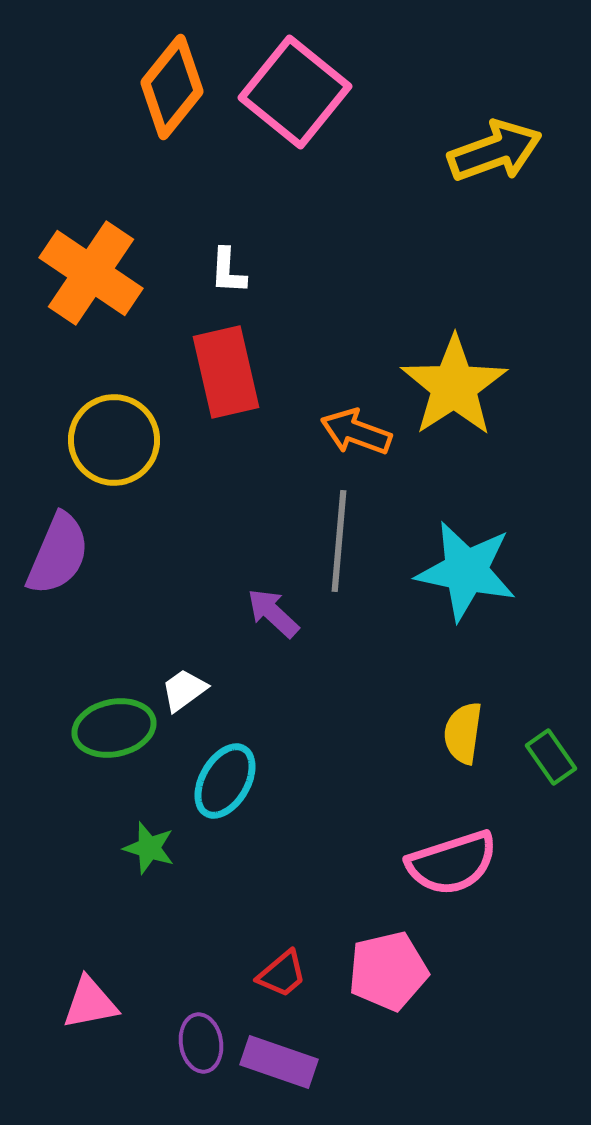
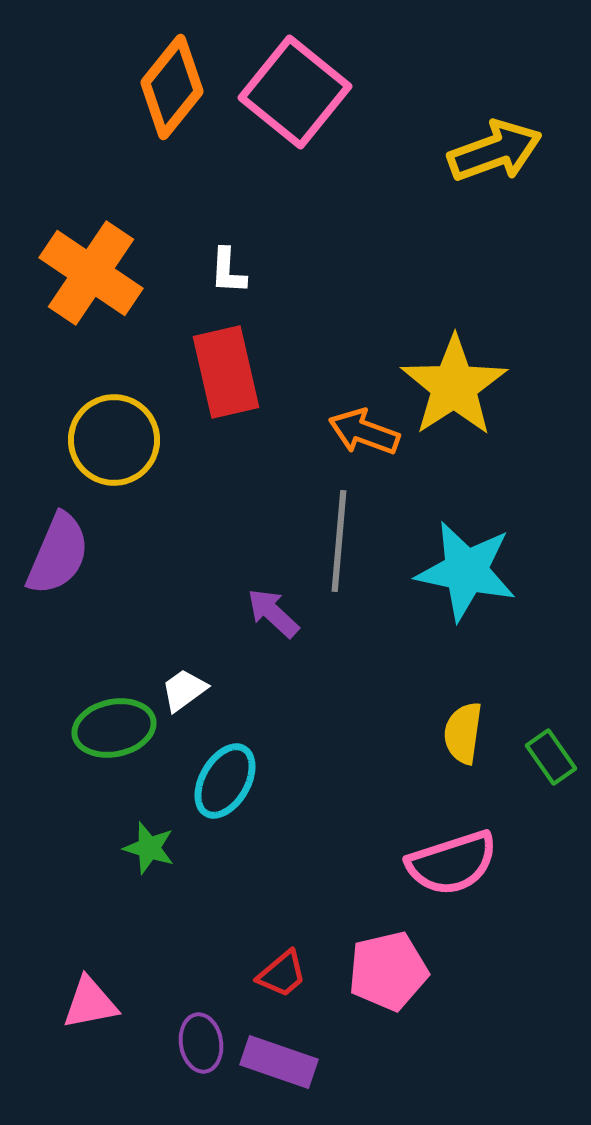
orange arrow: moved 8 px right
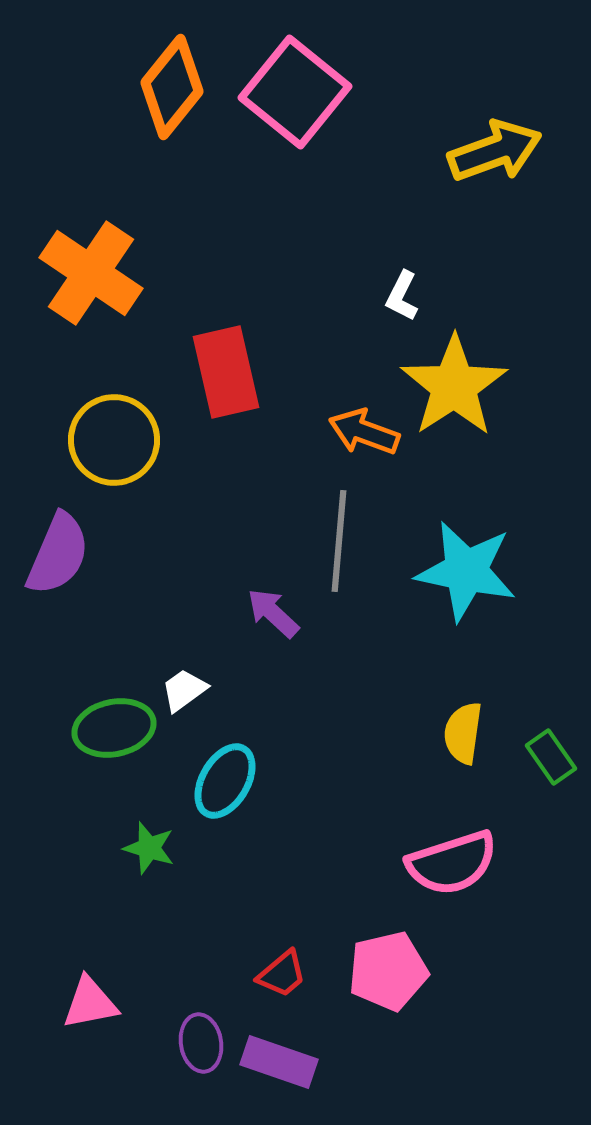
white L-shape: moved 174 px right, 25 px down; rotated 24 degrees clockwise
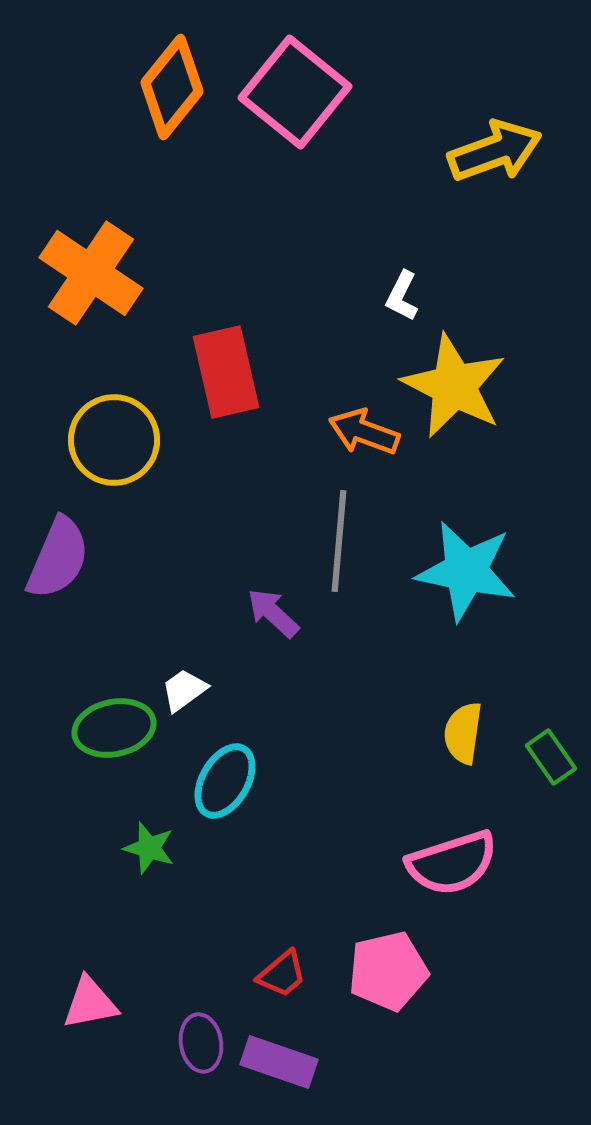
yellow star: rotated 12 degrees counterclockwise
purple semicircle: moved 4 px down
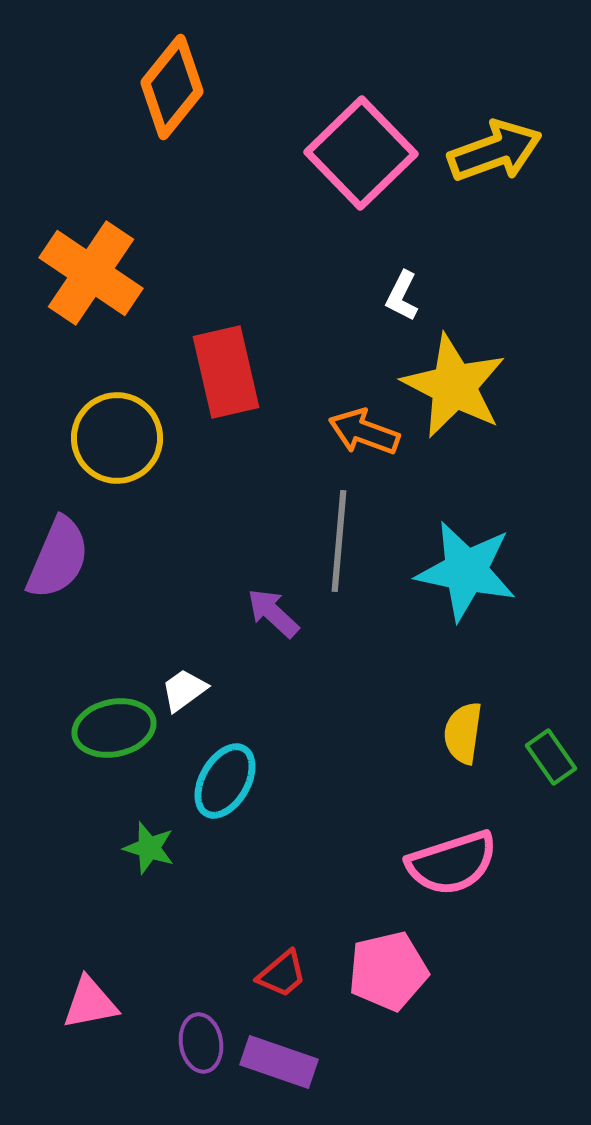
pink square: moved 66 px right, 61 px down; rotated 7 degrees clockwise
yellow circle: moved 3 px right, 2 px up
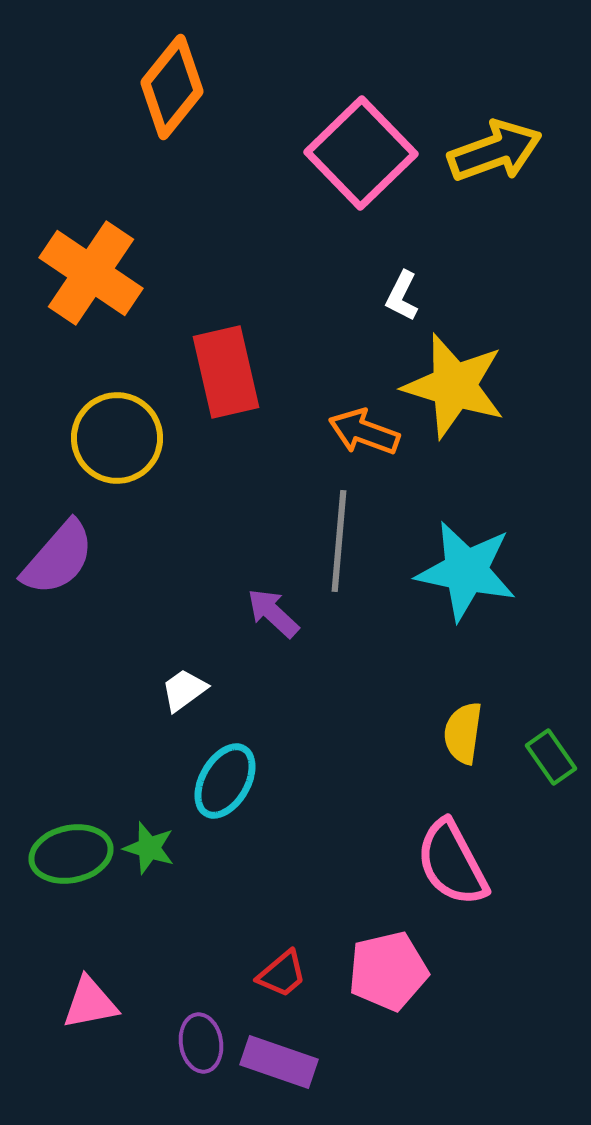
yellow star: rotated 10 degrees counterclockwise
purple semicircle: rotated 18 degrees clockwise
green ellipse: moved 43 px left, 126 px down
pink semicircle: rotated 80 degrees clockwise
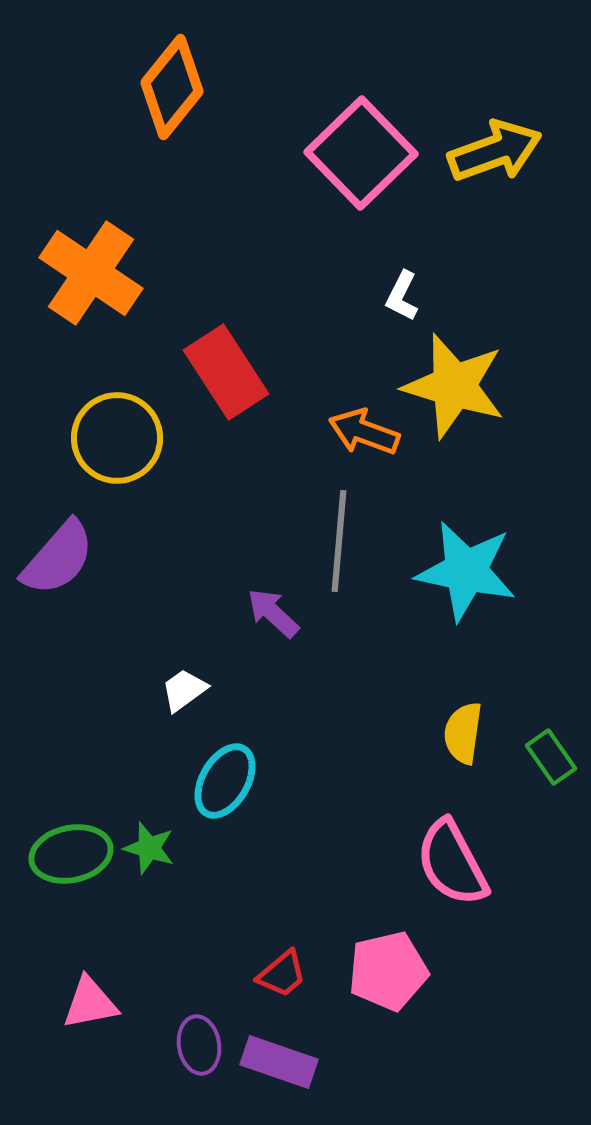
red rectangle: rotated 20 degrees counterclockwise
purple ellipse: moved 2 px left, 2 px down
